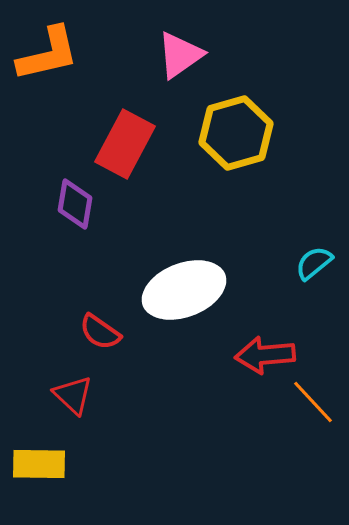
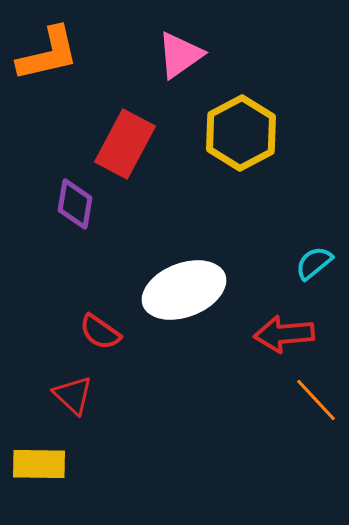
yellow hexagon: moved 5 px right; rotated 12 degrees counterclockwise
red arrow: moved 19 px right, 21 px up
orange line: moved 3 px right, 2 px up
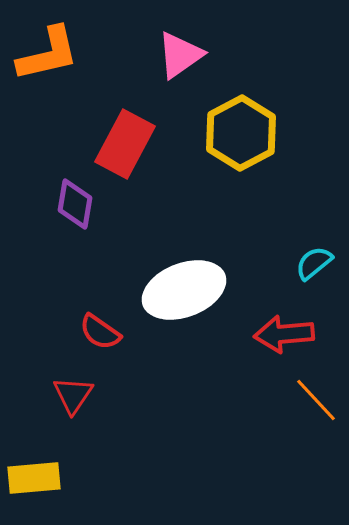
red triangle: rotated 21 degrees clockwise
yellow rectangle: moved 5 px left, 14 px down; rotated 6 degrees counterclockwise
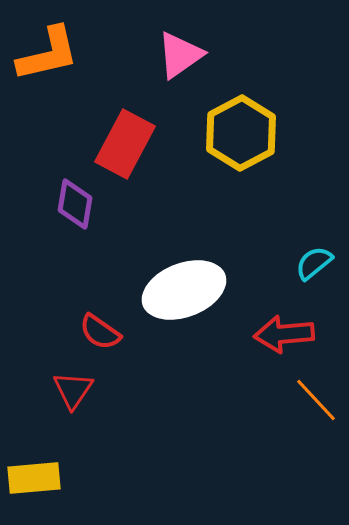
red triangle: moved 5 px up
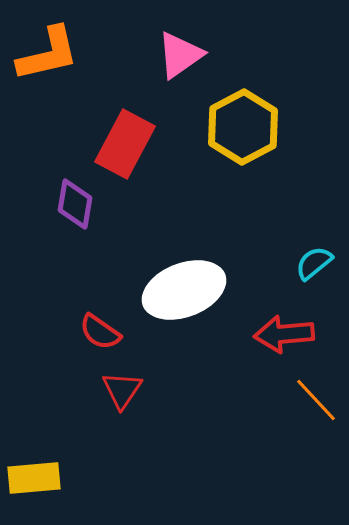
yellow hexagon: moved 2 px right, 6 px up
red triangle: moved 49 px right
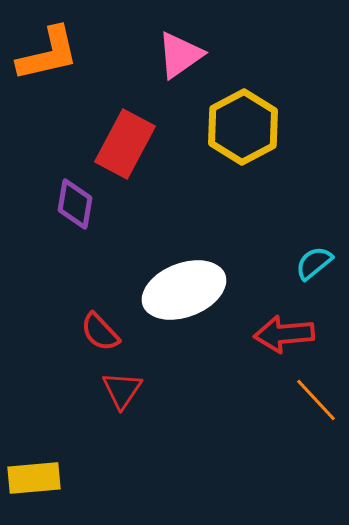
red semicircle: rotated 12 degrees clockwise
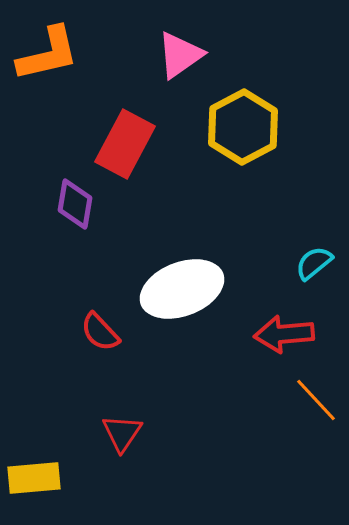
white ellipse: moved 2 px left, 1 px up
red triangle: moved 43 px down
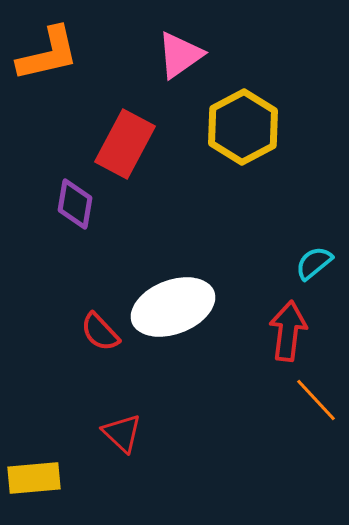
white ellipse: moved 9 px left, 18 px down
red arrow: moved 4 px right, 3 px up; rotated 102 degrees clockwise
red triangle: rotated 21 degrees counterclockwise
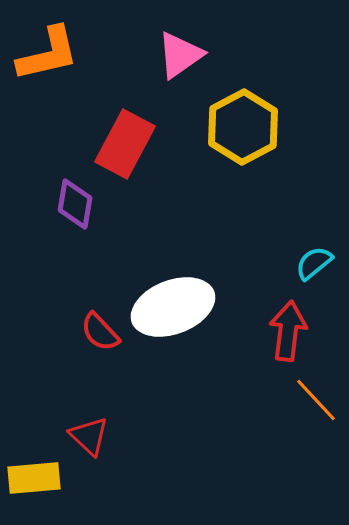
red triangle: moved 33 px left, 3 px down
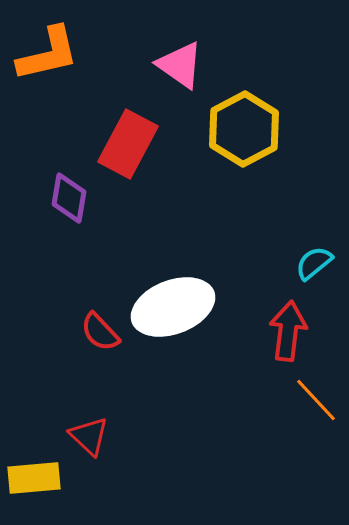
pink triangle: moved 10 px down; rotated 50 degrees counterclockwise
yellow hexagon: moved 1 px right, 2 px down
red rectangle: moved 3 px right
purple diamond: moved 6 px left, 6 px up
